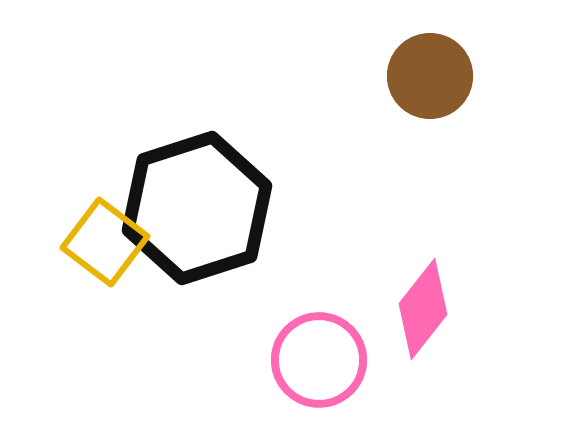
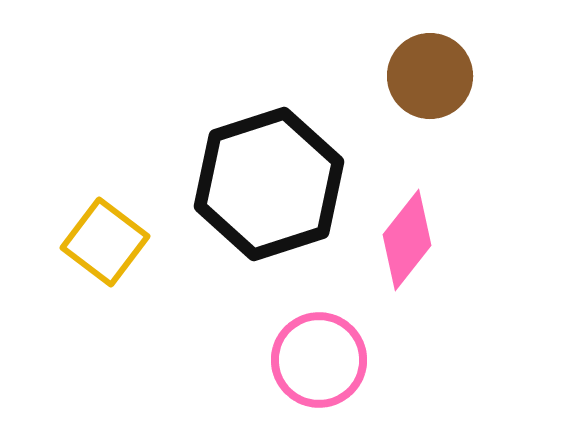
black hexagon: moved 72 px right, 24 px up
pink diamond: moved 16 px left, 69 px up
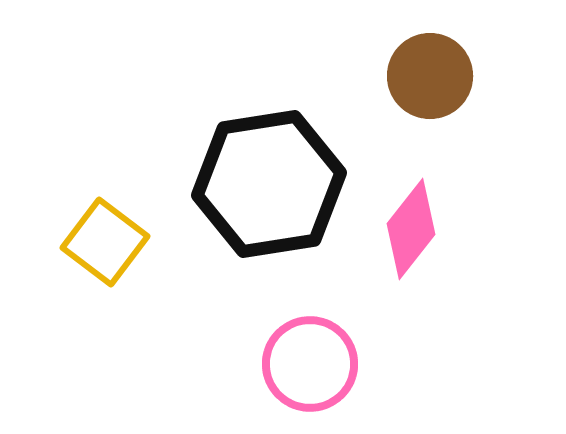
black hexagon: rotated 9 degrees clockwise
pink diamond: moved 4 px right, 11 px up
pink circle: moved 9 px left, 4 px down
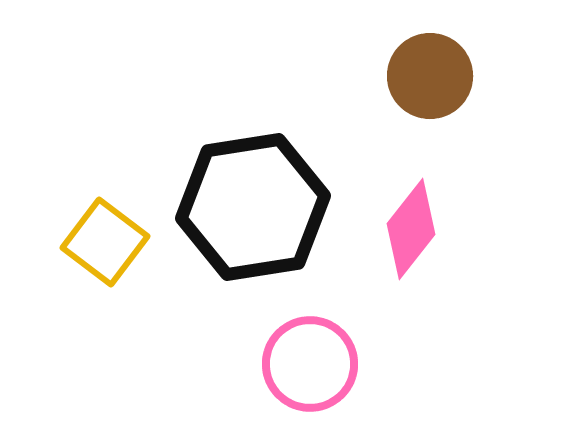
black hexagon: moved 16 px left, 23 px down
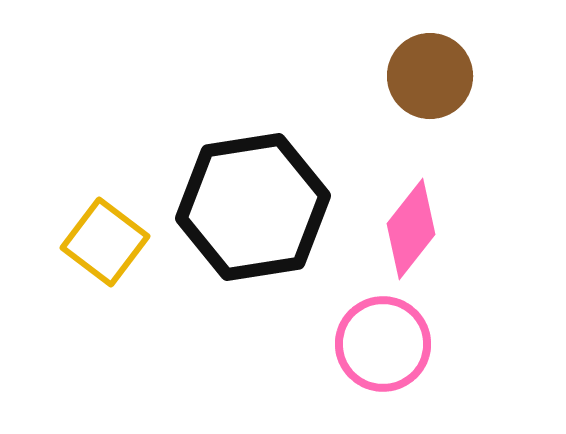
pink circle: moved 73 px right, 20 px up
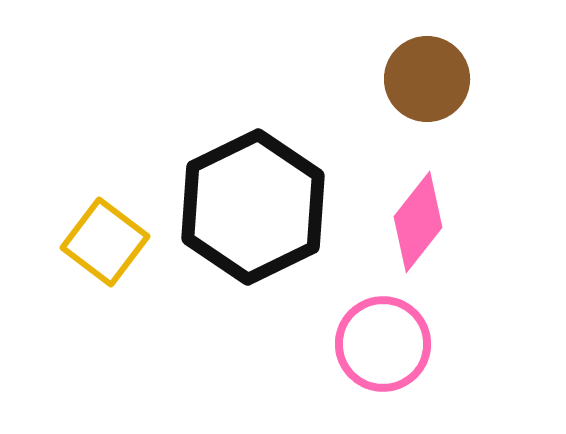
brown circle: moved 3 px left, 3 px down
black hexagon: rotated 17 degrees counterclockwise
pink diamond: moved 7 px right, 7 px up
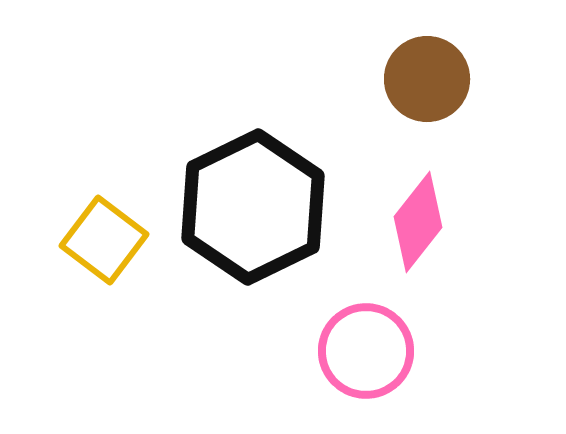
yellow square: moved 1 px left, 2 px up
pink circle: moved 17 px left, 7 px down
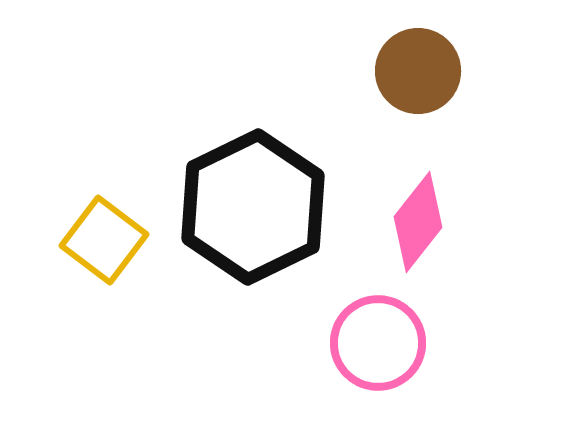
brown circle: moved 9 px left, 8 px up
pink circle: moved 12 px right, 8 px up
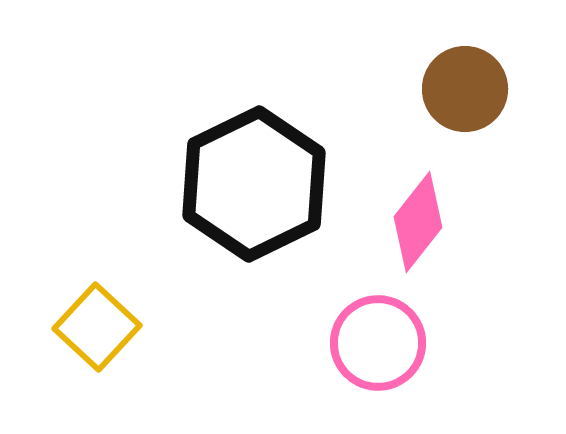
brown circle: moved 47 px right, 18 px down
black hexagon: moved 1 px right, 23 px up
yellow square: moved 7 px left, 87 px down; rotated 6 degrees clockwise
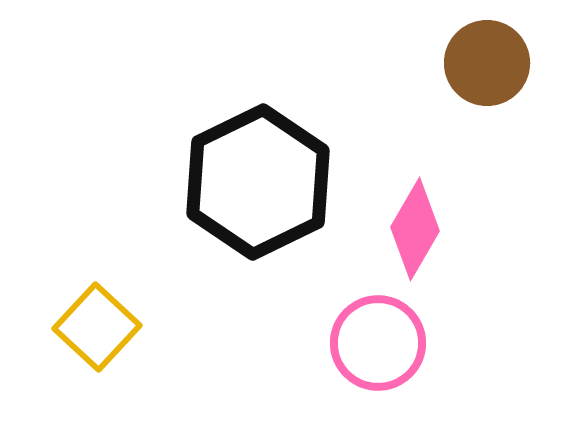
brown circle: moved 22 px right, 26 px up
black hexagon: moved 4 px right, 2 px up
pink diamond: moved 3 px left, 7 px down; rotated 8 degrees counterclockwise
